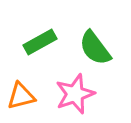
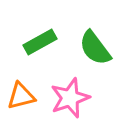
pink star: moved 5 px left, 4 px down
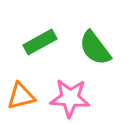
pink star: rotated 24 degrees clockwise
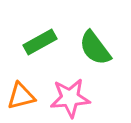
pink star: rotated 9 degrees counterclockwise
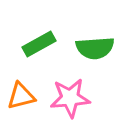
green rectangle: moved 1 px left, 2 px down
green semicircle: rotated 57 degrees counterclockwise
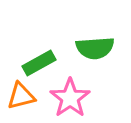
green rectangle: moved 19 px down
pink star: rotated 30 degrees counterclockwise
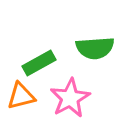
pink star: rotated 6 degrees clockwise
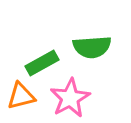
green semicircle: moved 3 px left, 1 px up
green rectangle: moved 3 px right
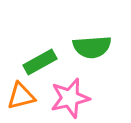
green rectangle: moved 2 px left, 1 px up
pink star: rotated 15 degrees clockwise
